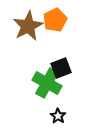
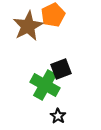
orange pentagon: moved 2 px left, 5 px up
black square: moved 1 px down
green cross: moved 2 px left, 2 px down
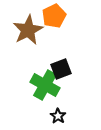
orange pentagon: moved 1 px right, 1 px down
brown star: moved 4 px down
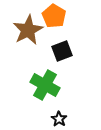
orange pentagon: rotated 15 degrees counterclockwise
black square: moved 1 px right, 18 px up
black star: moved 1 px right, 3 px down
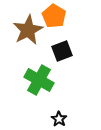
green cross: moved 6 px left, 5 px up
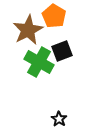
green cross: moved 18 px up
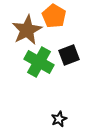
brown star: moved 1 px left
black square: moved 7 px right, 4 px down
black star: rotated 14 degrees clockwise
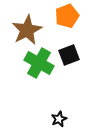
orange pentagon: moved 13 px right; rotated 20 degrees clockwise
green cross: moved 1 px down
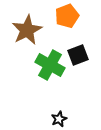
black square: moved 9 px right
green cross: moved 11 px right, 2 px down
